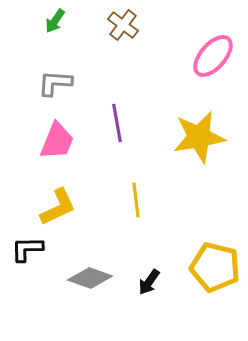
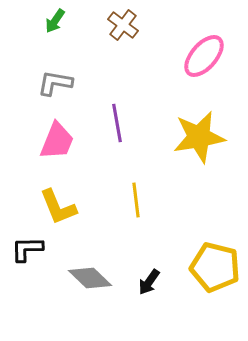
pink ellipse: moved 9 px left
gray L-shape: rotated 6 degrees clockwise
yellow L-shape: rotated 93 degrees clockwise
gray diamond: rotated 24 degrees clockwise
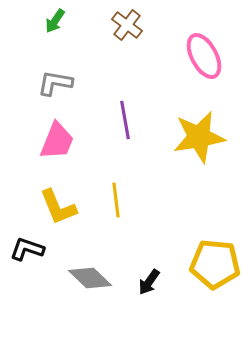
brown cross: moved 4 px right
pink ellipse: rotated 69 degrees counterclockwise
purple line: moved 8 px right, 3 px up
yellow line: moved 20 px left
black L-shape: rotated 20 degrees clockwise
yellow pentagon: moved 3 px up; rotated 9 degrees counterclockwise
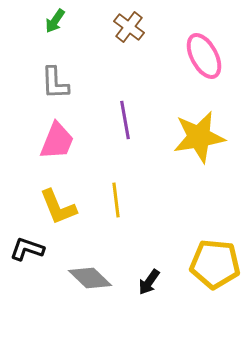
brown cross: moved 2 px right, 2 px down
gray L-shape: rotated 102 degrees counterclockwise
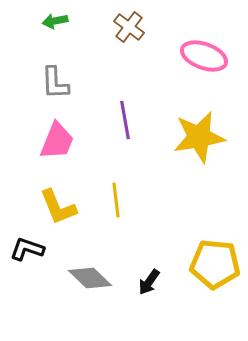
green arrow: rotated 45 degrees clockwise
pink ellipse: rotated 42 degrees counterclockwise
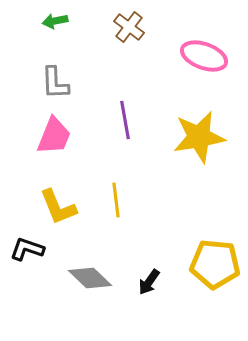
pink trapezoid: moved 3 px left, 5 px up
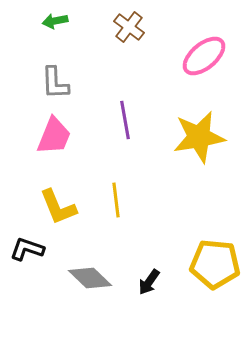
pink ellipse: rotated 60 degrees counterclockwise
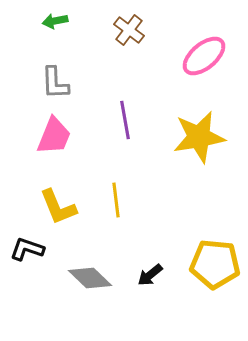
brown cross: moved 3 px down
black arrow: moved 1 px right, 7 px up; rotated 16 degrees clockwise
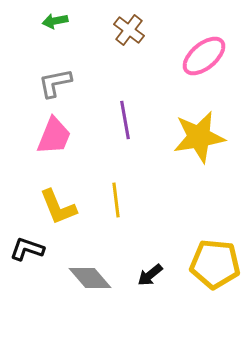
gray L-shape: rotated 81 degrees clockwise
gray diamond: rotated 6 degrees clockwise
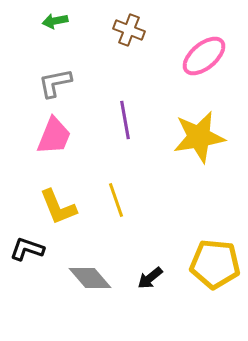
brown cross: rotated 16 degrees counterclockwise
yellow line: rotated 12 degrees counterclockwise
black arrow: moved 3 px down
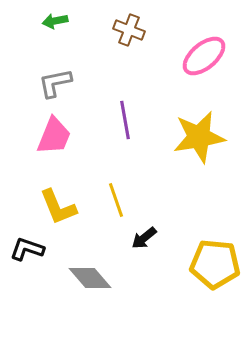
black arrow: moved 6 px left, 40 px up
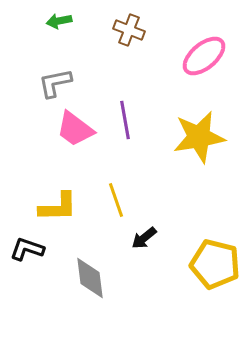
green arrow: moved 4 px right
pink trapezoid: moved 21 px right, 7 px up; rotated 105 degrees clockwise
yellow L-shape: rotated 69 degrees counterclockwise
yellow pentagon: rotated 9 degrees clockwise
gray diamond: rotated 33 degrees clockwise
